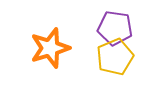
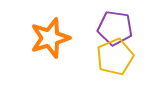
orange star: moved 10 px up
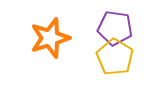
yellow pentagon: rotated 18 degrees counterclockwise
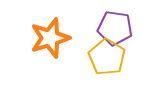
yellow pentagon: moved 8 px left
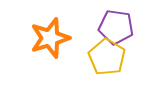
purple pentagon: moved 1 px right, 1 px up
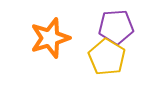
purple pentagon: rotated 12 degrees counterclockwise
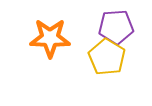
orange star: rotated 18 degrees clockwise
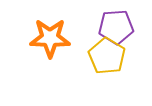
yellow pentagon: moved 1 px up
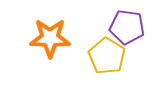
purple pentagon: moved 11 px right; rotated 12 degrees clockwise
